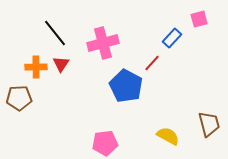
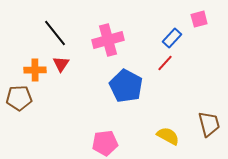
pink cross: moved 5 px right, 3 px up
red line: moved 13 px right
orange cross: moved 1 px left, 3 px down
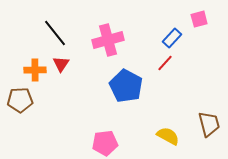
brown pentagon: moved 1 px right, 2 px down
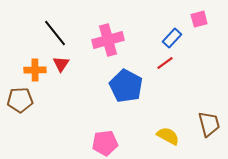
red line: rotated 12 degrees clockwise
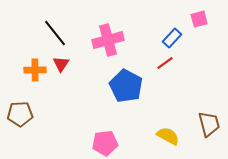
brown pentagon: moved 14 px down
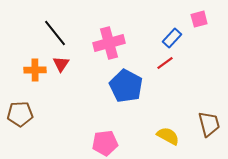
pink cross: moved 1 px right, 3 px down
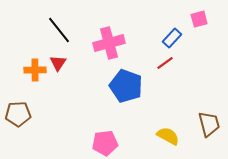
black line: moved 4 px right, 3 px up
red triangle: moved 3 px left, 1 px up
blue pentagon: rotated 8 degrees counterclockwise
brown pentagon: moved 2 px left
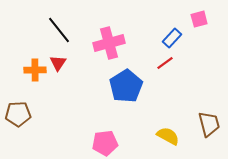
blue pentagon: rotated 20 degrees clockwise
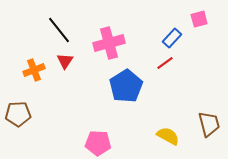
red triangle: moved 7 px right, 2 px up
orange cross: moved 1 px left; rotated 20 degrees counterclockwise
pink pentagon: moved 7 px left; rotated 10 degrees clockwise
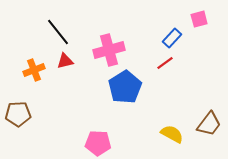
black line: moved 1 px left, 2 px down
pink cross: moved 7 px down
red triangle: rotated 42 degrees clockwise
blue pentagon: moved 1 px left, 1 px down
brown trapezoid: rotated 52 degrees clockwise
yellow semicircle: moved 4 px right, 2 px up
